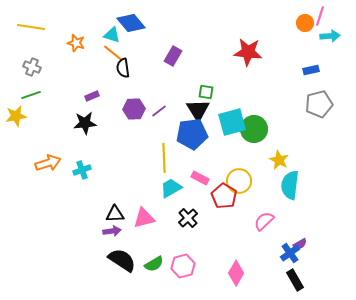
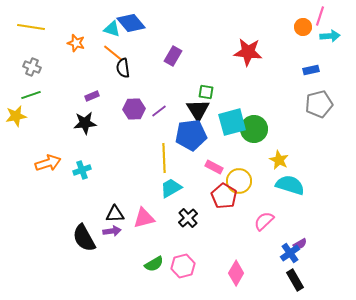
orange circle at (305, 23): moved 2 px left, 4 px down
cyan triangle at (112, 35): moved 6 px up
blue pentagon at (192, 134): moved 1 px left, 1 px down
pink rectangle at (200, 178): moved 14 px right, 11 px up
cyan semicircle at (290, 185): rotated 100 degrees clockwise
black semicircle at (122, 260): moved 38 px left, 22 px up; rotated 152 degrees counterclockwise
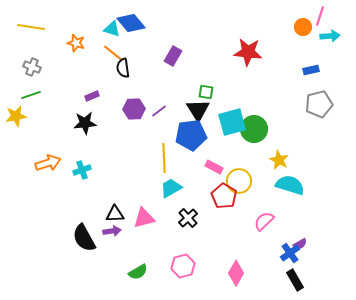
green semicircle at (154, 264): moved 16 px left, 8 px down
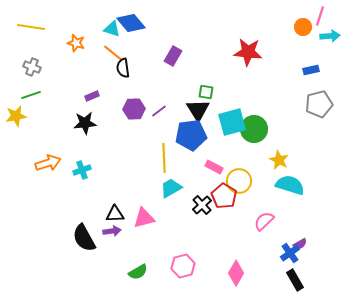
black cross at (188, 218): moved 14 px right, 13 px up
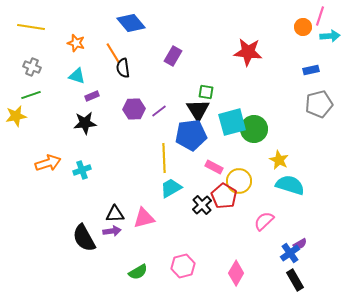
cyan triangle at (112, 29): moved 35 px left, 47 px down
orange line at (113, 53): rotated 20 degrees clockwise
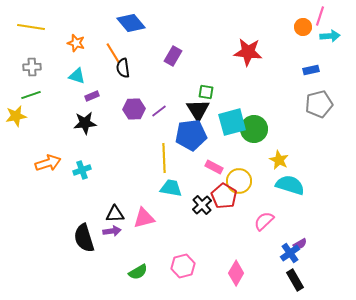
gray cross at (32, 67): rotated 24 degrees counterclockwise
cyan trapezoid at (171, 188): rotated 40 degrees clockwise
black semicircle at (84, 238): rotated 12 degrees clockwise
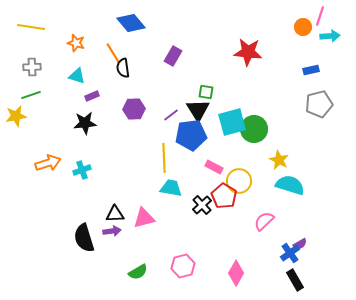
purple line at (159, 111): moved 12 px right, 4 px down
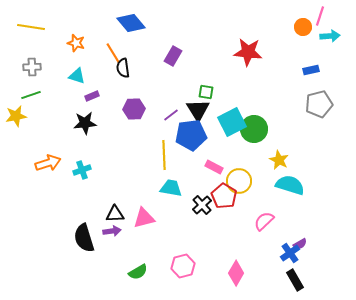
cyan square at (232, 122): rotated 12 degrees counterclockwise
yellow line at (164, 158): moved 3 px up
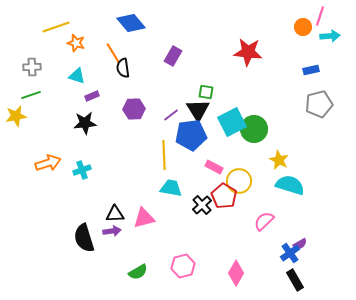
yellow line at (31, 27): moved 25 px right; rotated 28 degrees counterclockwise
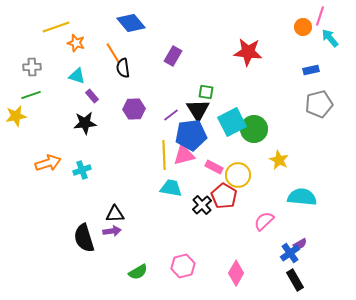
cyan arrow at (330, 36): moved 2 px down; rotated 126 degrees counterclockwise
purple rectangle at (92, 96): rotated 72 degrees clockwise
yellow circle at (239, 181): moved 1 px left, 6 px up
cyan semicircle at (290, 185): moved 12 px right, 12 px down; rotated 12 degrees counterclockwise
pink triangle at (144, 218): moved 40 px right, 63 px up
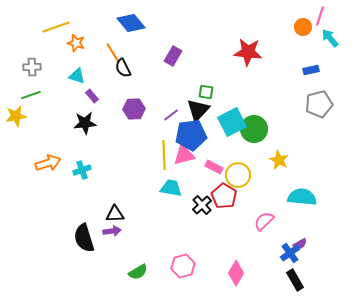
black semicircle at (123, 68): rotated 18 degrees counterclockwise
black triangle at (198, 110): rotated 15 degrees clockwise
